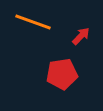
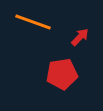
red arrow: moved 1 px left, 1 px down
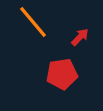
orange line: rotated 30 degrees clockwise
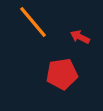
red arrow: rotated 108 degrees counterclockwise
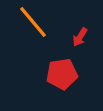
red arrow: rotated 84 degrees counterclockwise
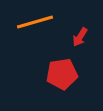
orange line: moved 2 px right; rotated 66 degrees counterclockwise
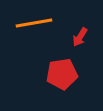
orange line: moved 1 px left, 1 px down; rotated 6 degrees clockwise
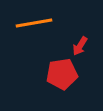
red arrow: moved 9 px down
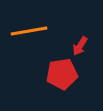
orange line: moved 5 px left, 8 px down
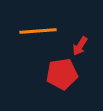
orange line: moved 9 px right; rotated 6 degrees clockwise
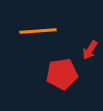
red arrow: moved 10 px right, 4 px down
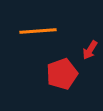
red pentagon: rotated 12 degrees counterclockwise
